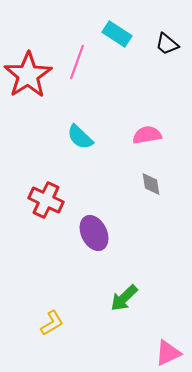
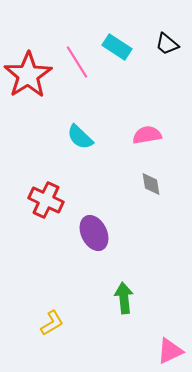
cyan rectangle: moved 13 px down
pink line: rotated 52 degrees counterclockwise
green arrow: rotated 128 degrees clockwise
pink triangle: moved 2 px right, 2 px up
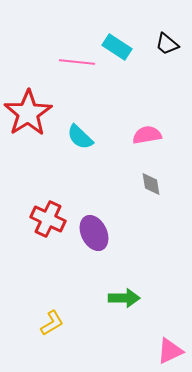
pink line: rotated 52 degrees counterclockwise
red star: moved 38 px down
red cross: moved 2 px right, 19 px down
green arrow: rotated 96 degrees clockwise
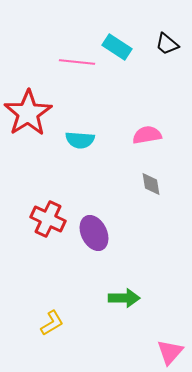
cyan semicircle: moved 3 px down; rotated 40 degrees counterclockwise
pink triangle: moved 1 px down; rotated 24 degrees counterclockwise
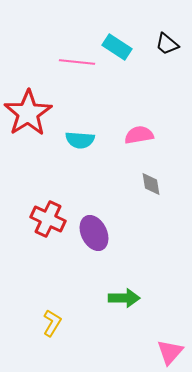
pink semicircle: moved 8 px left
yellow L-shape: rotated 28 degrees counterclockwise
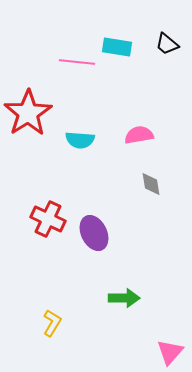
cyan rectangle: rotated 24 degrees counterclockwise
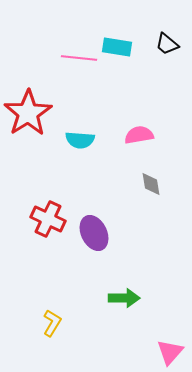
pink line: moved 2 px right, 4 px up
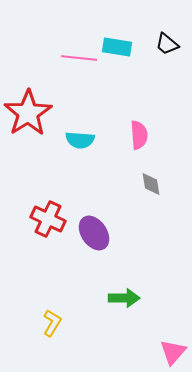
pink semicircle: rotated 96 degrees clockwise
purple ellipse: rotated 8 degrees counterclockwise
pink triangle: moved 3 px right
